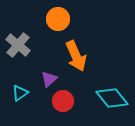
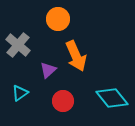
purple triangle: moved 1 px left, 9 px up
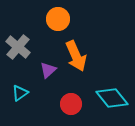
gray cross: moved 2 px down
red circle: moved 8 px right, 3 px down
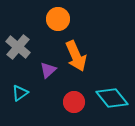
red circle: moved 3 px right, 2 px up
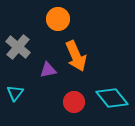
purple triangle: rotated 30 degrees clockwise
cyan triangle: moved 5 px left; rotated 18 degrees counterclockwise
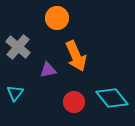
orange circle: moved 1 px left, 1 px up
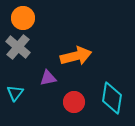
orange circle: moved 34 px left
orange arrow: rotated 80 degrees counterclockwise
purple triangle: moved 8 px down
cyan diamond: rotated 48 degrees clockwise
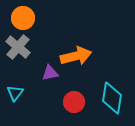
purple triangle: moved 2 px right, 5 px up
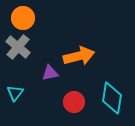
orange arrow: moved 3 px right
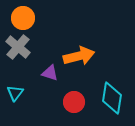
purple triangle: rotated 30 degrees clockwise
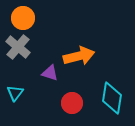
red circle: moved 2 px left, 1 px down
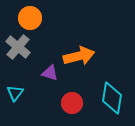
orange circle: moved 7 px right
